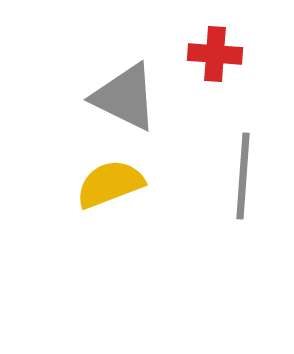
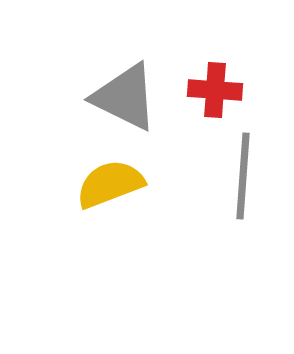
red cross: moved 36 px down
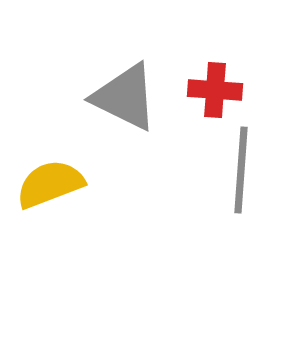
gray line: moved 2 px left, 6 px up
yellow semicircle: moved 60 px left
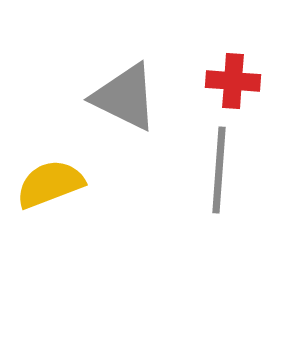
red cross: moved 18 px right, 9 px up
gray line: moved 22 px left
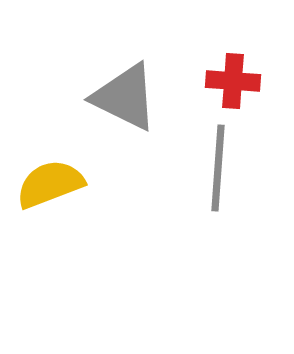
gray line: moved 1 px left, 2 px up
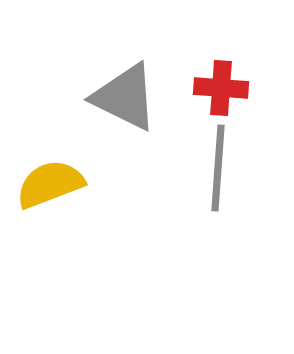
red cross: moved 12 px left, 7 px down
